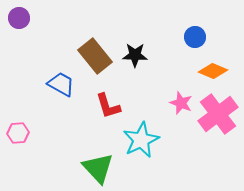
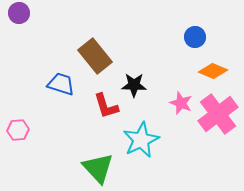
purple circle: moved 5 px up
black star: moved 1 px left, 30 px down
blue trapezoid: rotated 12 degrees counterclockwise
red L-shape: moved 2 px left
pink hexagon: moved 3 px up
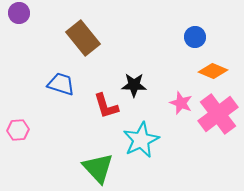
brown rectangle: moved 12 px left, 18 px up
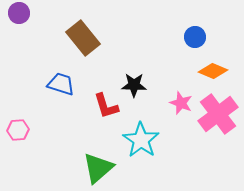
cyan star: rotated 12 degrees counterclockwise
green triangle: rotated 32 degrees clockwise
